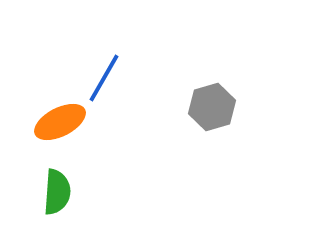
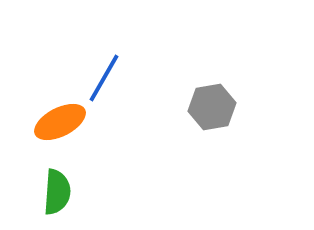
gray hexagon: rotated 6 degrees clockwise
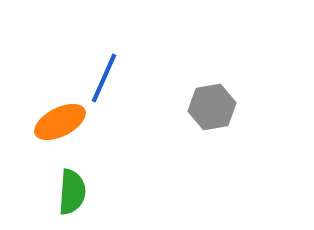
blue line: rotated 6 degrees counterclockwise
green semicircle: moved 15 px right
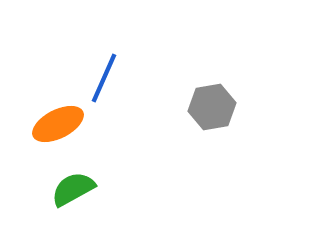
orange ellipse: moved 2 px left, 2 px down
green semicircle: moved 1 px right, 3 px up; rotated 123 degrees counterclockwise
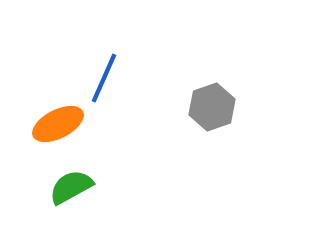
gray hexagon: rotated 9 degrees counterclockwise
green semicircle: moved 2 px left, 2 px up
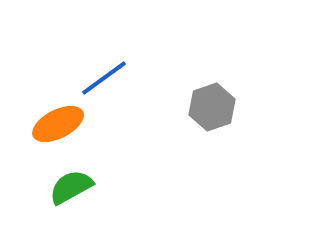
blue line: rotated 30 degrees clockwise
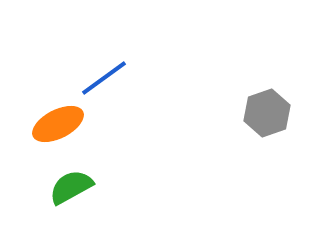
gray hexagon: moved 55 px right, 6 px down
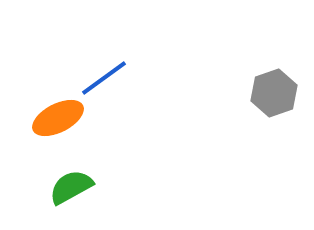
gray hexagon: moved 7 px right, 20 px up
orange ellipse: moved 6 px up
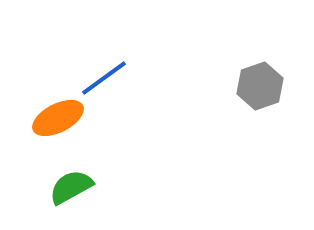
gray hexagon: moved 14 px left, 7 px up
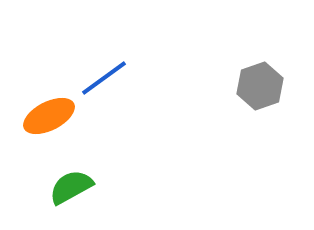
orange ellipse: moved 9 px left, 2 px up
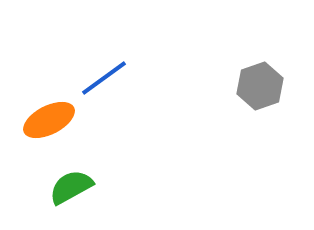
orange ellipse: moved 4 px down
